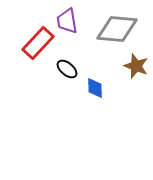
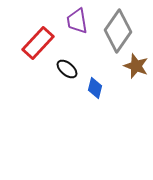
purple trapezoid: moved 10 px right
gray diamond: moved 1 px right, 2 px down; rotated 60 degrees counterclockwise
blue diamond: rotated 15 degrees clockwise
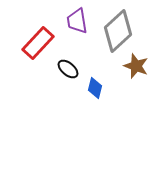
gray diamond: rotated 12 degrees clockwise
black ellipse: moved 1 px right
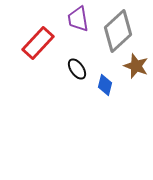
purple trapezoid: moved 1 px right, 2 px up
black ellipse: moved 9 px right; rotated 15 degrees clockwise
blue diamond: moved 10 px right, 3 px up
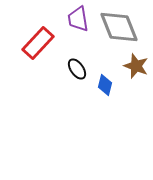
gray diamond: moved 1 px right, 4 px up; rotated 69 degrees counterclockwise
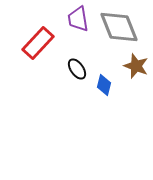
blue diamond: moved 1 px left
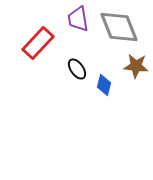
brown star: rotated 15 degrees counterclockwise
